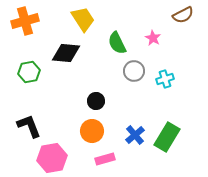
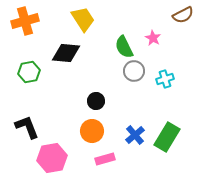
green semicircle: moved 7 px right, 4 px down
black L-shape: moved 2 px left, 1 px down
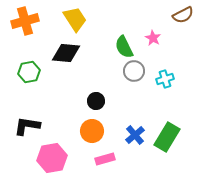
yellow trapezoid: moved 8 px left
black L-shape: moved 1 px up; rotated 60 degrees counterclockwise
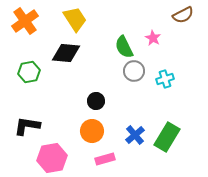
orange cross: rotated 20 degrees counterclockwise
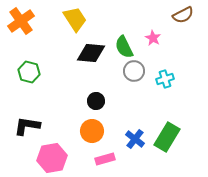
orange cross: moved 4 px left
black diamond: moved 25 px right
green hexagon: rotated 25 degrees clockwise
blue cross: moved 4 px down; rotated 12 degrees counterclockwise
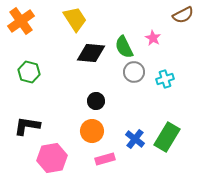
gray circle: moved 1 px down
